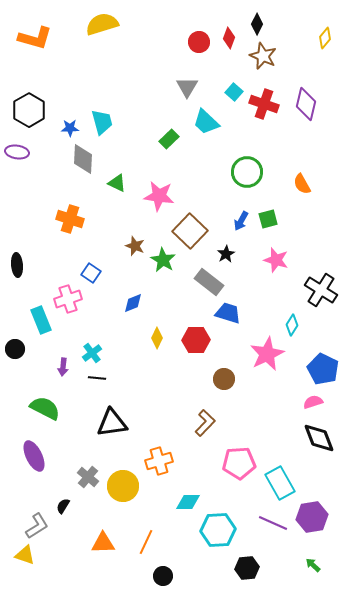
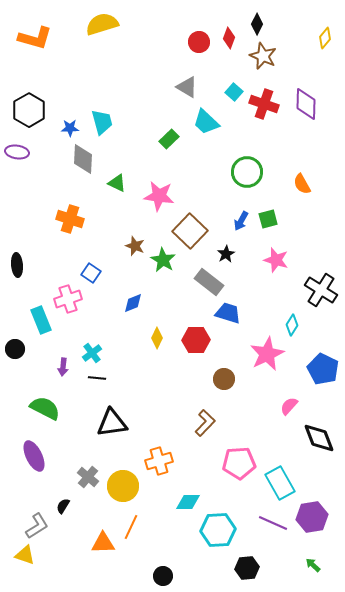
gray triangle at (187, 87): rotated 30 degrees counterclockwise
purple diamond at (306, 104): rotated 12 degrees counterclockwise
pink semicircle at (313, 402): moved 24 px left, 4 px down; rotated 30 degrees counterclockwise
orange line at (146, 542): moved 15 px left, 15 px up
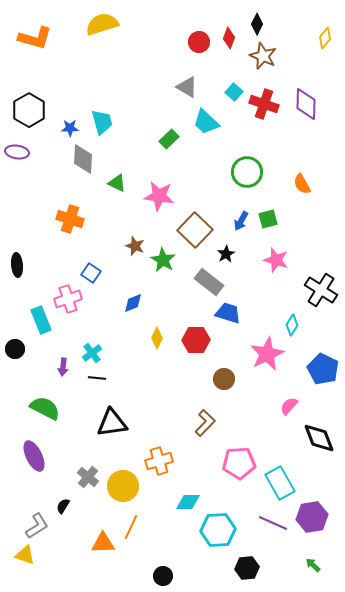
brown square at (190, 231): moved 5 px right, 1 px up
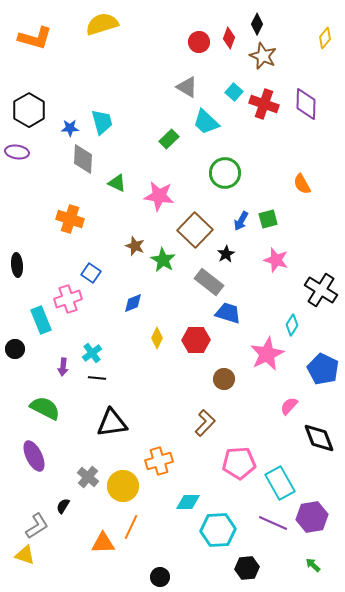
green circle at (247, 172): moved 22 px left, 1 px down
black circle at (163, 576): moved 3 px left, 1 px down
